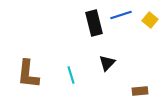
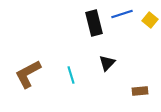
blue line: moved 1 px right, 1 px up
brown L-shape: rotated 56 degrees clockwise
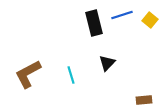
blue line: moved 1 px down
brown rectangle: moved 4 px right, 9 px down
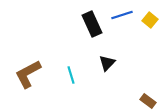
black rectangle: moved 2 px left, 1 px down; rotated 10 degrees counterclockwise
brown rectangle: moved 4 px right, 1 px down; rotated 42 degrees clockwise
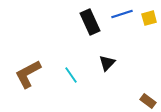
blue line: moved 1 px up
yellow square: moved 1 px left, 2 px up; rotated 35 degrees clockwise
black rectangle: moved 2 px left, 2 px up
cyan line: rotated 18 degrees counterclockwise
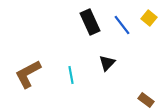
blue line: moved 11 px down; rotated 70 degrees clockwise
yellow square: rotated 35 degrees counterclockwise
cyan line: rotated 24 degrees clockwise
brown rectangle: moved 2 px left, 1 px up
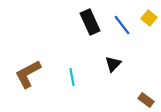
black triangle: moved 6 px right, 1 px down
cyan line: moved 1 px right, 2 px down
